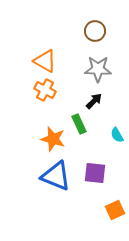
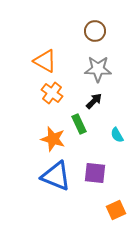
orange cross: moved 7 px right, 3 px down; rotated 10 degrees clockwise
orange square: moved 1 px right
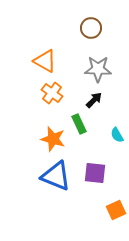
brown circle: moved 4 px left, 3 px up
black arrow: moved 1 px up
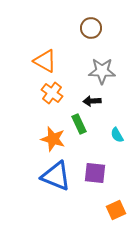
gray star: moved 4 px right, 2 px down
black arrow: moved 2 px left, 1 px down; rotated 138 degrees counterclockwise
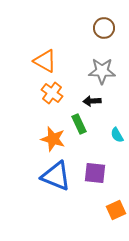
brown circle: moved 13 px right
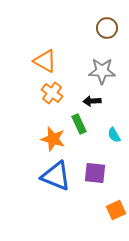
brown circle: moved 3 px right
cyan semicircle: moved 3 px left
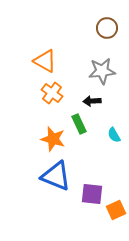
gray star: rotated 8 degrees counterclockwise
purple square: moved 3 px left, 21 px down
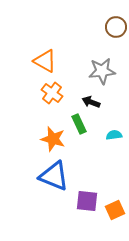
brown circle: moved 9 px right, 1 px up
black arrow: moved 1 px left, 1 px down; rotated 24 degrees clockwise
cyan semicircle: rotated 112 degrees clockwise
blue triangle: moved 2 px left
purple square: moved 5 px left, 7 px down
orange square: moved 1 px left
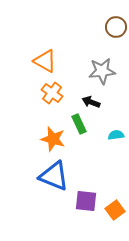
cyan semicircle: moved 2 px right
purple square: moved 1 px left
orange square: rotated 12 degrees counterclockwise
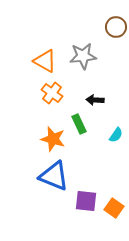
gray star: moved 19 px left, 15 px up
black arrow: moved 4 px right, 2 px up; rotated 18 degrees counterclockwise
cyan semicircle: rotated 133 degrees clockwise
orange square: moved 1 px left, 2 px up; rotated 18 degrees counterclockwise
